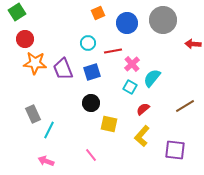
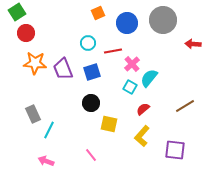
red circle: moved 1 px right, 6 px up
cyan semicircle: moved 3 px left
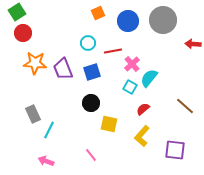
blue circle: moved 1 px right, 2 px up
red circle: moved 3 px left
brown line: rotated 72 degrees clockwise
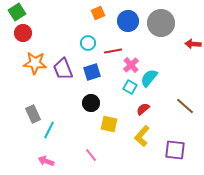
gray circle: moved 2 px left, 3 px down
pink cross: moved 1 px left, 1 px down
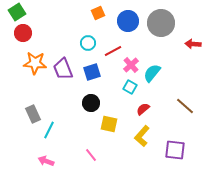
red line: rotated 18 degrees counterclockwise
cyan semicircle: moved 3 px right, 5 px up
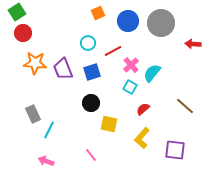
yellow L-shape: moved 2 px down
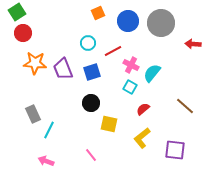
pink cross: rotated 21 degrees counterclockwise
yellow L-shape: rotated 10 degrees clockwise
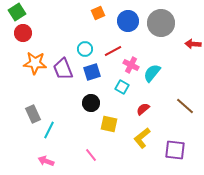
cyan circle: moved 3 px left, 6 px down
cyan square: moved 8 px left
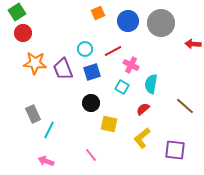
cyan semicircle: moved 1 px left, 11 px down; rotated 30 degrees counterclockwise
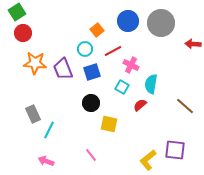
orange square: moved 1 px left, 17 px down; rotated 16 degrees counterclockwise
red semicircle: moved 3 px left, 4 px up
yellow L-shape: moved 6 px right, 22 px down
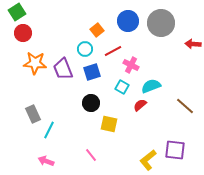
cyan semicircle: moved 2 px down; rotated 60 degrees clockwise
